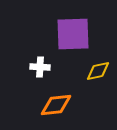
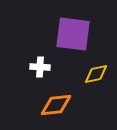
purple square: rotated 9 degrees clockwise
yellow diamond: moved 2 px left, 3 px down
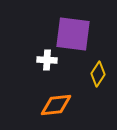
white cross: moved 7 px right, 7 px up
yellow diamond: moved 2 px right; rotated 45 degrees counterclockwise
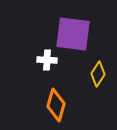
orange diamond: rotated 68 degrees counterclockwise
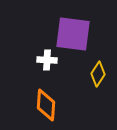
orange diamond: moved 10 px left; rotated 12 degrees counterclockwise
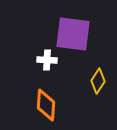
yellow diamond: moved 7 px down
